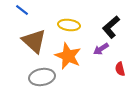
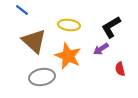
black L-shape: rotated 10 degrees clockwise
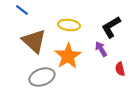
purple arrow: rotated 91 degrees clockwise
orange star: rotated 16 degrees clockwise
gray ellipse: rotated 10 degrees counterclockwise
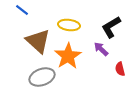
brown triangle: moved 4 px right
purple arrow: rotated 14 degrees counterclockwise
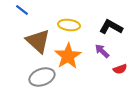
black L-shape: rotated 60 degrees clockwise
purple arrow: moved 1 px right, 2 px down
red semicircle: rotated 96 degrees counterclockwise
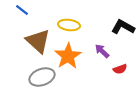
black L-shape: moved 12 px right
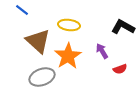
purple arrow: rotated 14 degrees clockwise
